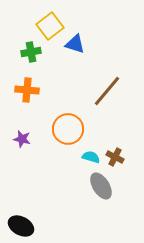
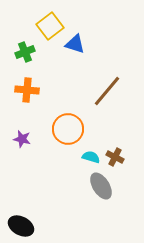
green cross: moved 6 px left; rotated 12 degrees counterclockwise
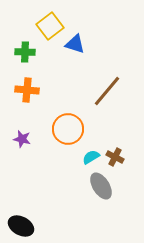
green cross: rotated 24 degrees clockwise
cyan semicircle: rotated 48 degrees counterclockwise
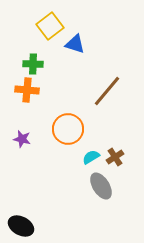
green cross: moved 8 px right, 12 px down
brown cross: rotated 30 degrees clockwise
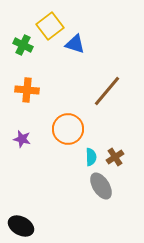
green cross: moved 10 px left, 19 px up; rotated 24 degrees clockwise
cyan semicircle: rotated 120 degrees clockwise
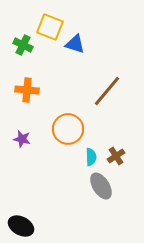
yellow square: moved 1 px down; rotated 32 degrees counterclockwise
brown cross: moved 1 px right, 1 px up
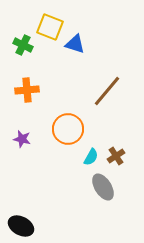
orange cross: rotated 10 degrees counterclockwise
cyan semicircle: rotated 30 degrees clockwise
gray ellipse: moved 2 px right, 1 px down
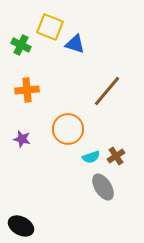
green cross: moved 2 px left
cyan semicircle: rotated 42 degrees clockwise
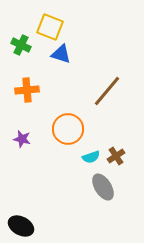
blue triangle: moved 14 px left, 10 px down
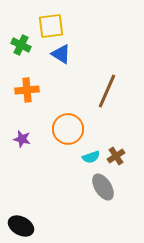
yellow square: moved 1 px right, 1 px up; rotated 28 degrees counterclockwise
blue triangle: rotated 15 degrees clockwise
brown line: rotated 16 degrees counterclockwise
